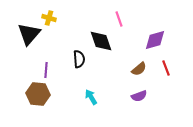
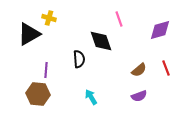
black triangle: rotated 20 degrees clockwise
purple diamond: moved 5 px right, 10 px up
brown semicircle: moved 1 px down
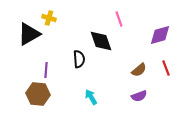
purple diamond: moved 5 px down
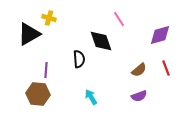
pink line: rotated 14 degrees counterclockwise
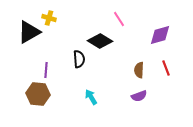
black triangle: moved 2 px up
black diamond: moved 1 px left; rotated 40 degrees counterclockwise
brown semicircle: rotated 133 degrees clockwise
